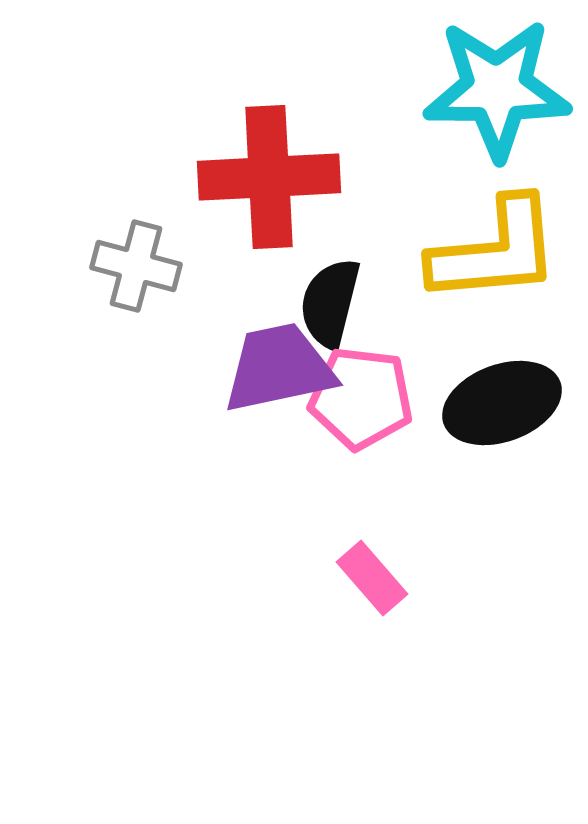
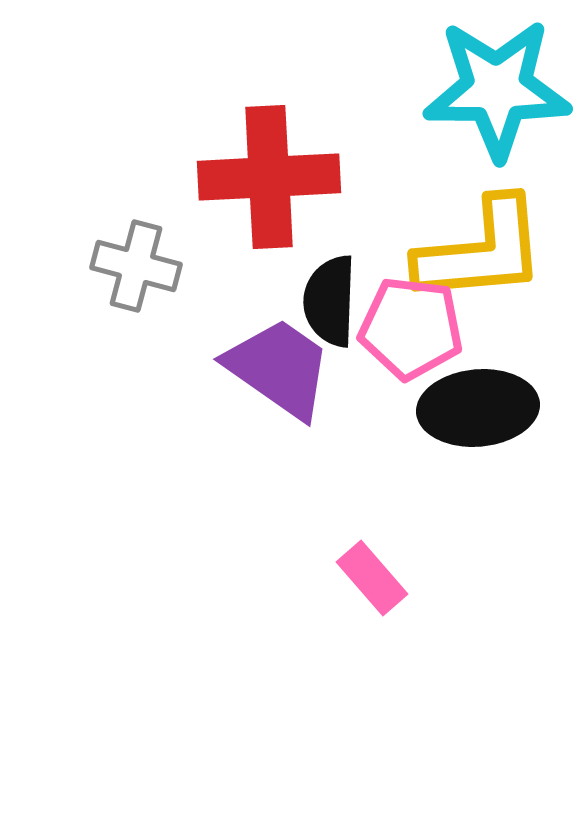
yellow L-shape: moved 14 px left
black semicircle: moved 2 px up; rotated 12 degrees counterclockwise
purple trapezoid: rotated 47 degrees clockwise
pink pentagon: moved 50 px right, 70 px up
black ellipse: moved 24 px left, 5 px down; rotated 15 degrees clockwise
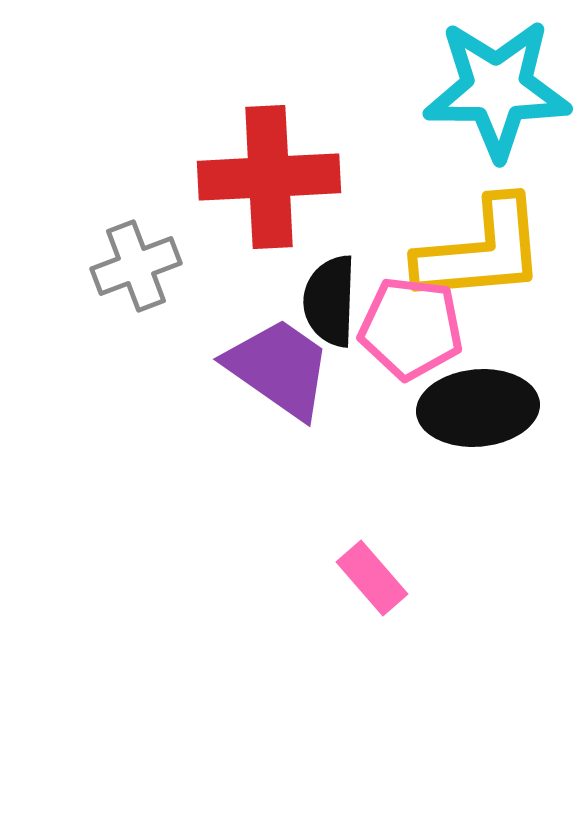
gray cross: rotated 36 degrees counterclockwise
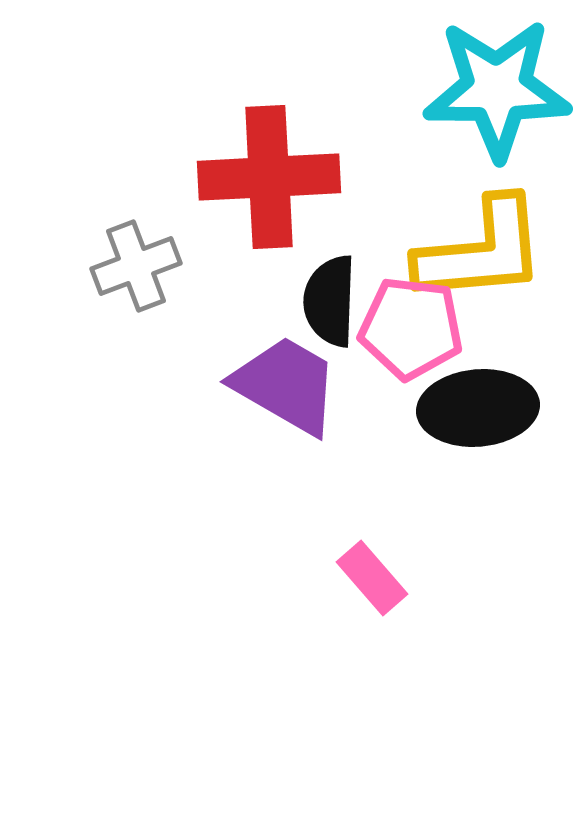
purple trapezoid: moved 7 px right, 17 px down; rotated 5 degrees counterclockwise
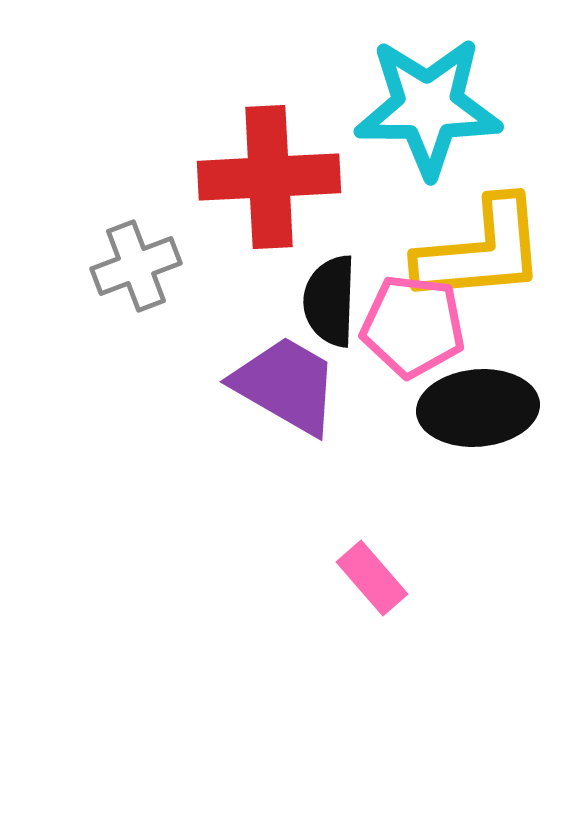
cyan star: moved 69 px left, 18 px down
pink pentagon: moved 2 px right, 2 px up
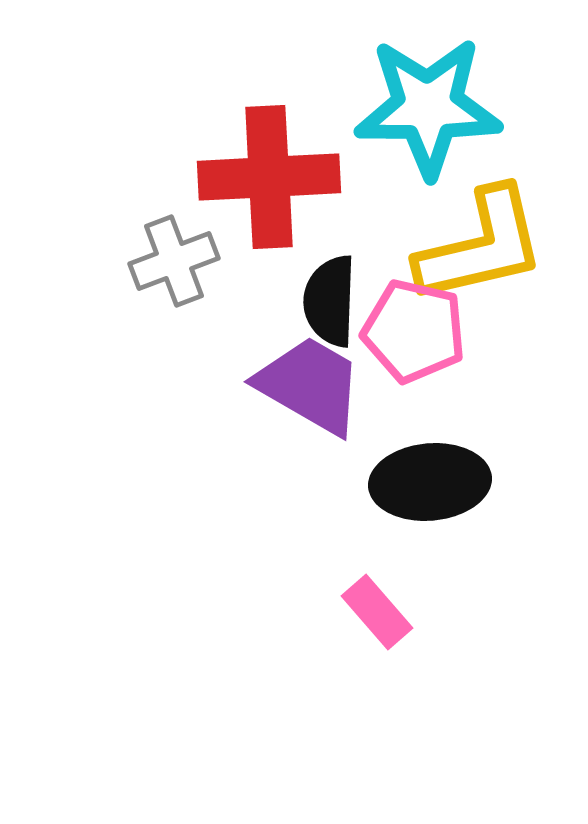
yellow L-shape: moved 5 px up; rotated 8 degrees counterclockwise
gray cross: moved 38 px right, 5 px up
pink pentagon: moved 1 px right, 5 px down; rotated 6 degrees clockwise
purple trapezoid: moved 24 px right
black ellipse: moved 48 px left, 74 px down
pink rectangle: moved 5 px right, 34 px down
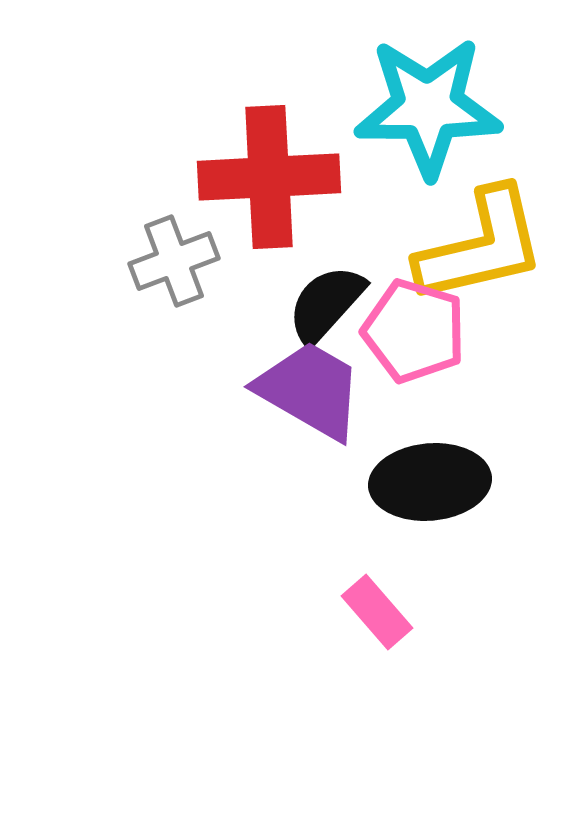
black semicircle: moved 4 px left, 3 px down; rotated 40 degrees clockwise
pink pentagon: rotated 4 degrees clockwise
purple trapezoid: moved 5 px down
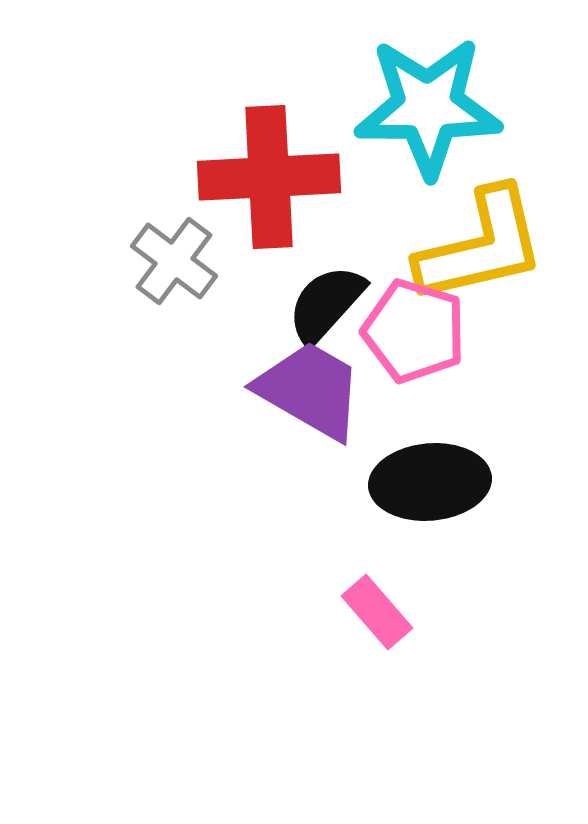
gray cross: rotated 32 degrees counterclockwise
